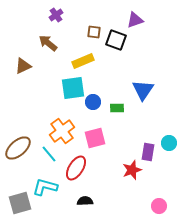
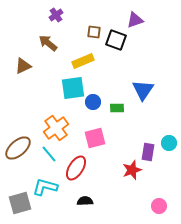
orange cross: moved 6 px left, 3 px up
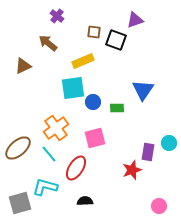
purple cross: moved 1 px right, 1 px down; rotated 16 degrees counterclockwise
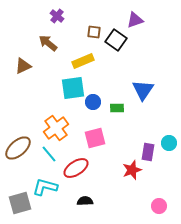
black square: rotated 15 degrees clockwise
red ellipse: rotated 25 degrees clockwise
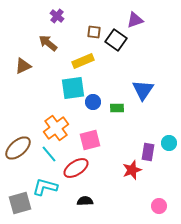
pink square: moved 5 px left, 2 px down
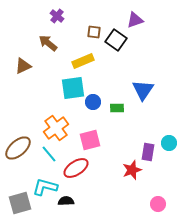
black semicircle: moved 19 px left
pink circle: moved 1 px left, 2 px up
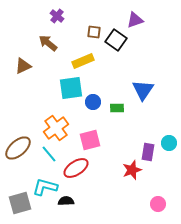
cyan square: moved 2 px left
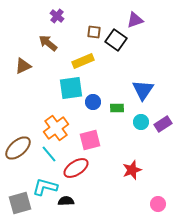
cyan circle: moved 28 px left, 21 px up
purple rectangle: moved 15 px right, 28 px up; rotated 48 degrees clockwise
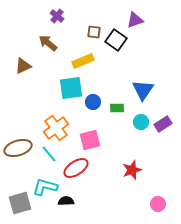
brown ellipse: rotated 24 degrees clockwise
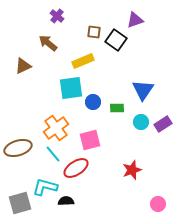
cyan line: moved 4 px right
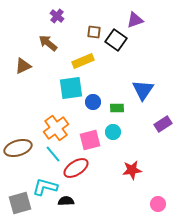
cyan circle: moved 28 px left, 10 px down
red star: rotated 12 degrees clockwise
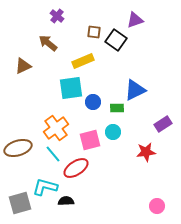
blue triangle: moved 8 px left; rotated 30 degrees clockwise
red star: moved 14 px right, 18 px up
pink circle: moved 1 px left, 2 px down
